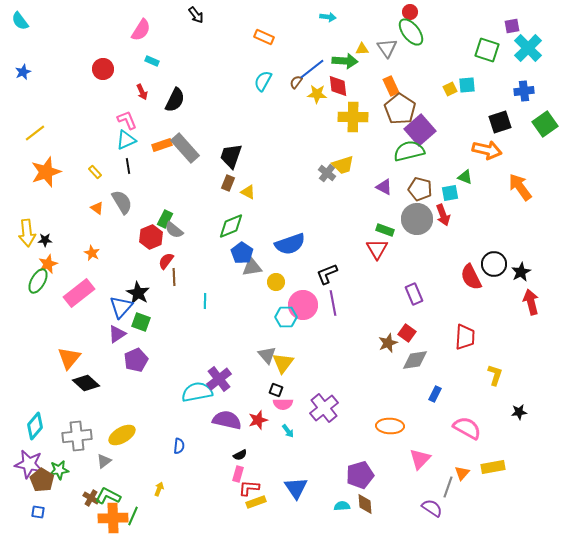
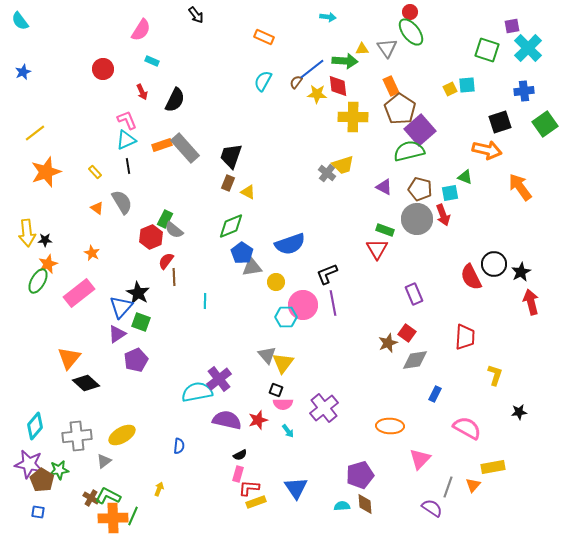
orange triangle at (462, 473): moved 11 px right, 12 px down
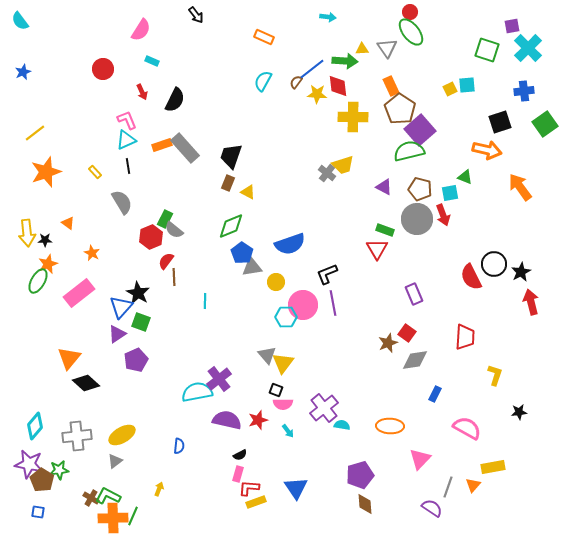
orange triangle at (97, 208): moved 29 px left, 15 px down
gray triangle at (104, 461): moved 11 px right
cyan semicircle at (342, 506): moved 81 px up; rotated 14 degrees clockwise
